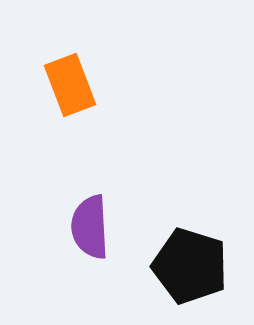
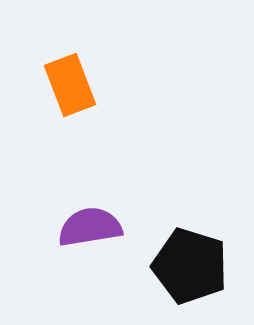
purple semicircle: rotated 84 degrees clockwise
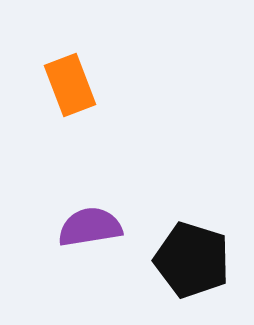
black pentagon: moved 2 px right, 6 px up
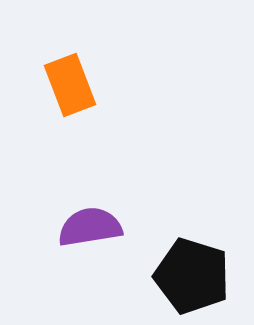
black pentagon: moved 16 px down
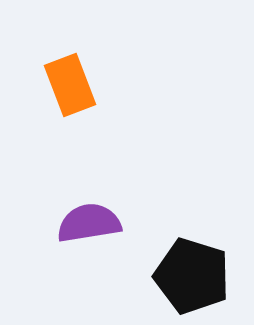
purple semicircle: moved 1 px left, 4 px up
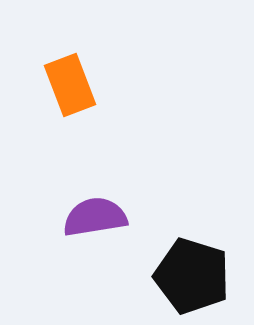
purple semicircle: moved 6 px right, 6 px up
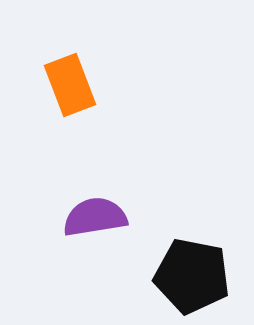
black pentagon: rotated 6 degrees counterclockwise
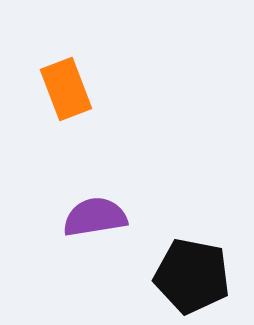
orange rectangle: moved 4 px left, 4 px down
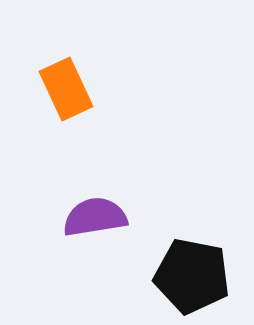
orange rectangle: rotated 4 degrees counterclockwise
